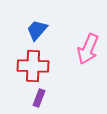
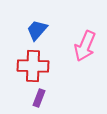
pink arrow: moved 3 px left, 3 px up
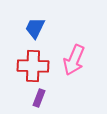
blue trapezoid: moved 2 px left, 2 px up; rotated 15 degrees counterclockwise
pink arrow: moved 11 px left, 14 px down
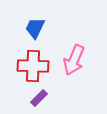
purple rectangle: rotated 24 degrees clockwise
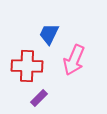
blue trapezoid: moved 14 px right, 6 px down
red cross: moved 6 px left
